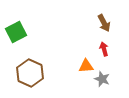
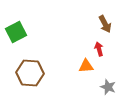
brown arrow: moved 1 px right, 1 px down
red arrow: moved 5 px left
brown hexagon: rotated 20 degrees counterclockwise
gray star: moved 6 px right, 8 px down
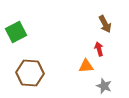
gray star: moved 4 px left, 1 px up
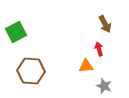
brown hexagon: moved 1 px right, 2 px up
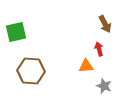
green square: rotated 15 degrees clockwise
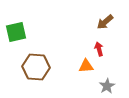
brown arrow: moved 2 px up; rotated 78 degrees clockwise
brown hexagon: moved 5 px right, 4 px up
gray star: moved 3 px right; rotated 21 degrees clockwise
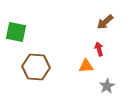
green square: rotated 25 degrees clockwise
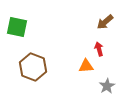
green square: moved 1 px right, 5 px up
brown hexagon: moved 3 px left; rotated 16 degrees clockwise
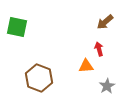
brown hexagon: moved 6 px right, 11 px down
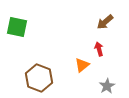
orange triangle: moved 4 px left, 1 px up; rotated 35 degrees counterclockwise
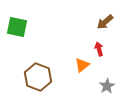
brown hexagon: moved 1 px left, 1 px up
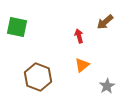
red arrow: moved 20 px left, 13 px up
